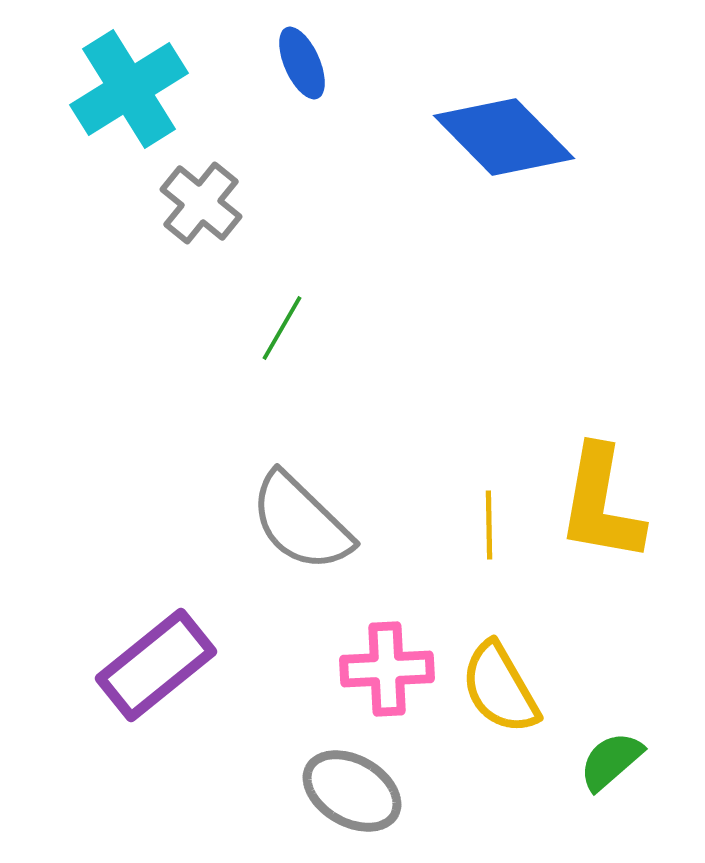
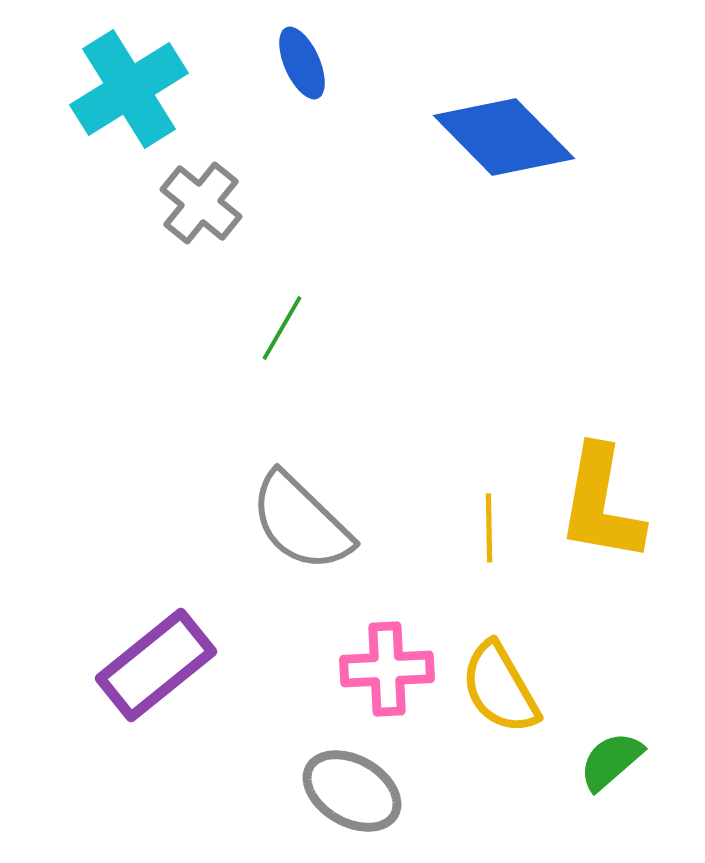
yellow line: moved 3 px down
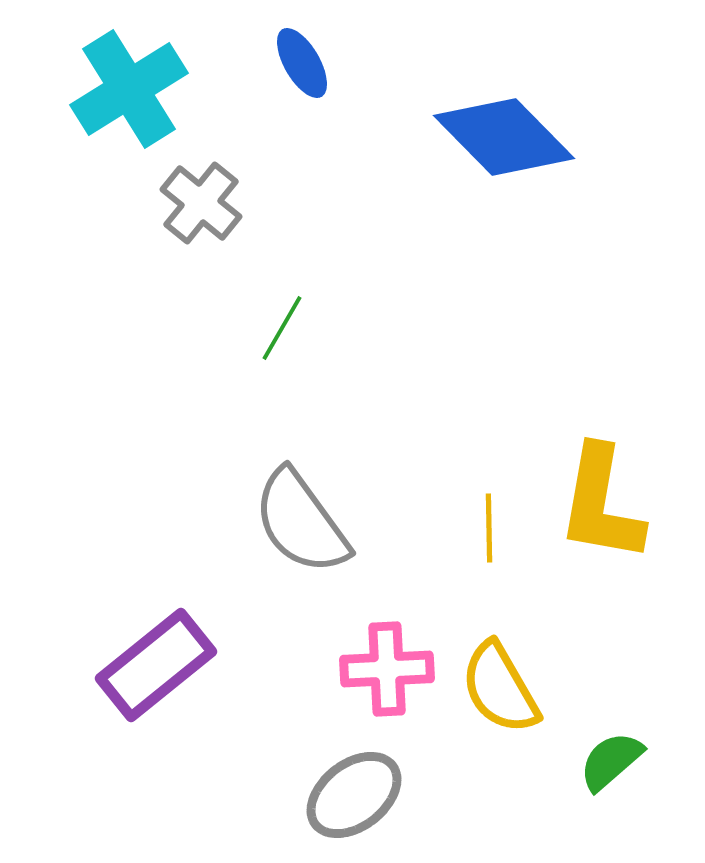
blue ellipse: rotated 6 degrees counterclockwise
gray semicircle: rotated 10 degrees clockwise
gray ellipse: moved 2 px right, 4 px down; rotated 68 degrees counterclockwise
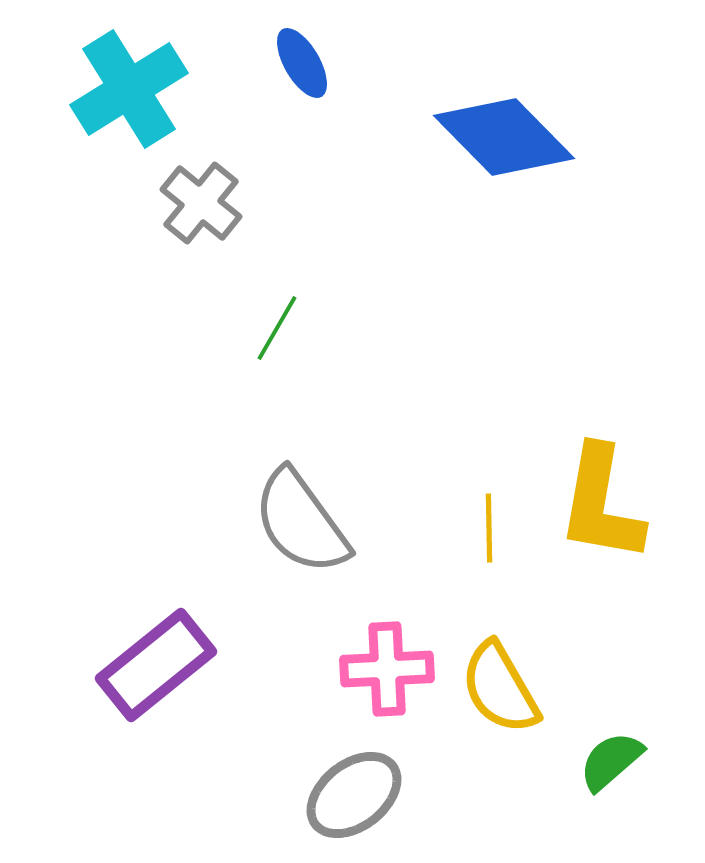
green line: moved 5 px left
